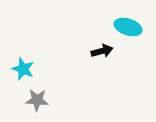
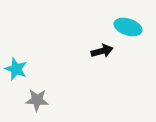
cyan star: moved 7 px left
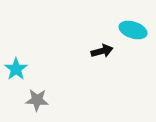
cyan ellipse: moved 5 px right, 3 px down
cyan star: rotated 15 degrees clockwise
